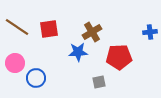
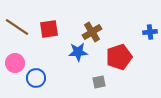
red pentagon: rotated 15 degrees counterclockwise
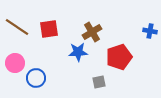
blue cross: moved 1 px up; rotated 16 degrees clockwise
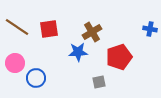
blue cross: moved 2 px up
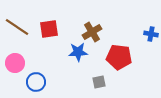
blue cross: moved 1 px right, 5 px down
red pentagon: rotated 25 degrees clockwise
blue circle: moved 4 px down
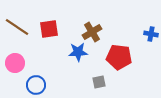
blue circle: moved 3 px down
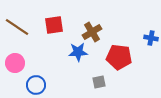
red square: moved 5 px right, 4 px up
blue cross: moved 4 px down
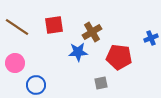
blue cross: rotated 32 degrees counterclockwise
gray square: moved 2 px right, 1 px down
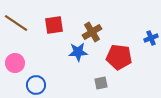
brown line: moved 1 px left, 4 px up
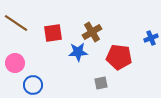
red square: moved 1 px left, 8 px down
blue circle: moved 3 px left
